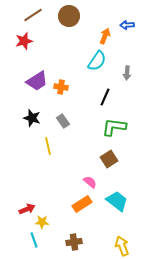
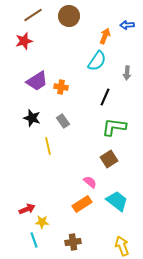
brown cross: moved 1 px left
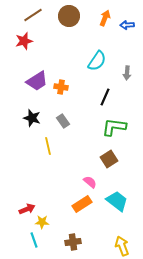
orange arrow: moved 18 px up
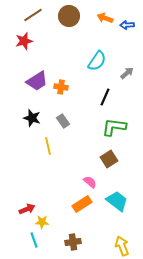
orange arrow: rotated 91 degrees counterclockwise
gray arrow: rotated 136 degrees counterclockwise
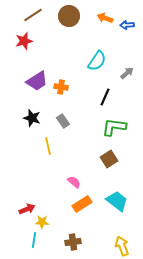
pink semicircle: moved 16 px left
cyan line: rotated 28 degrees clockwise
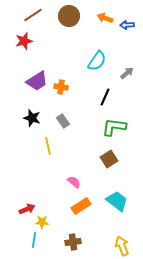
orange rectangle: moved 1 px left, 2 px down
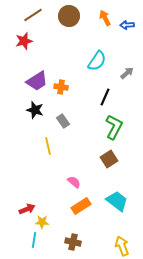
orange arrow: rotated 42 degrees clockwise
black star: moved 3 px right, 8 px up
green L-shape: rotated 110 degrees clockwise
brown cross: rotated 21 degrees clockwise
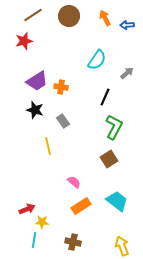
cyan semicircle: moved 1 px up
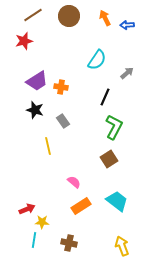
brown cross: moved 4 px left, 1 px down
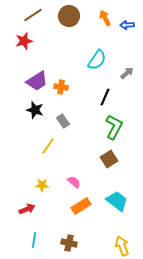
yellow line: rotated 48 degrees clockwise
yellow star: moved 37 px up
